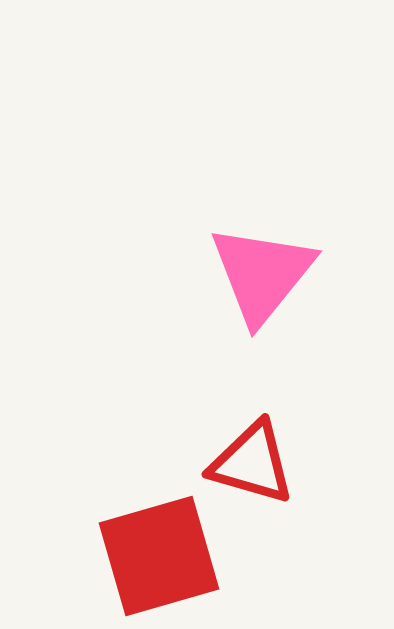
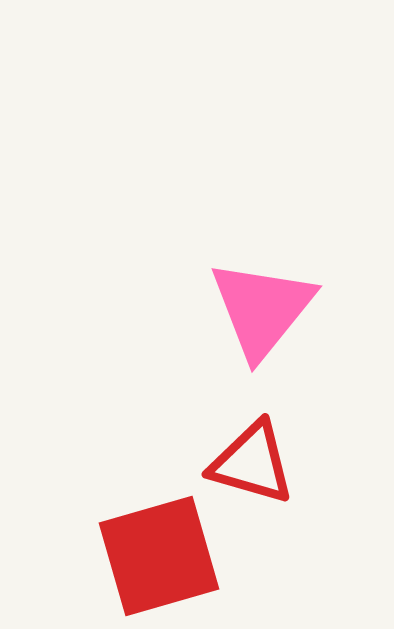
pink triangle: moved 35 px down
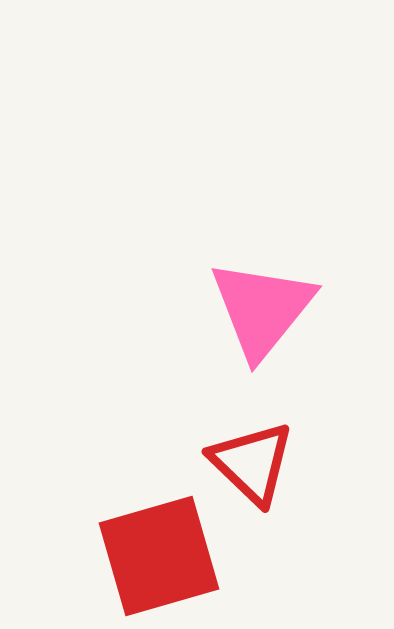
red triangle: rotated 28 degrees clockwise
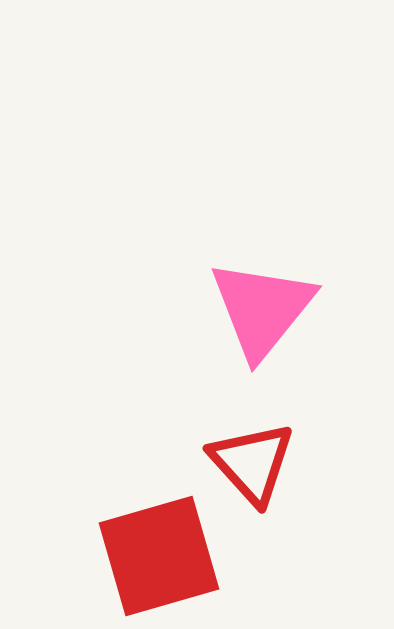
red triangle: rotated 4 degrees clockwise
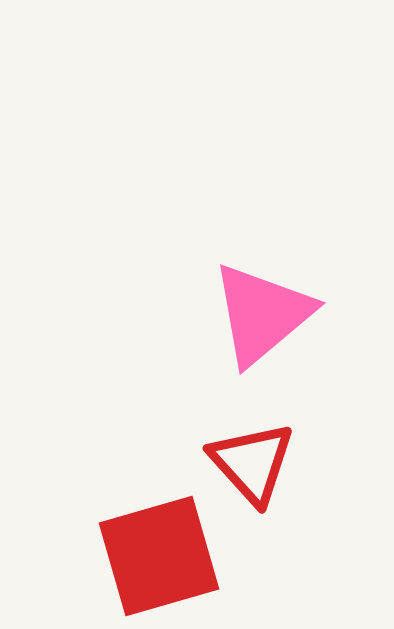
pink triangle: moved 5 px down; rotated 11 degrees clockwise
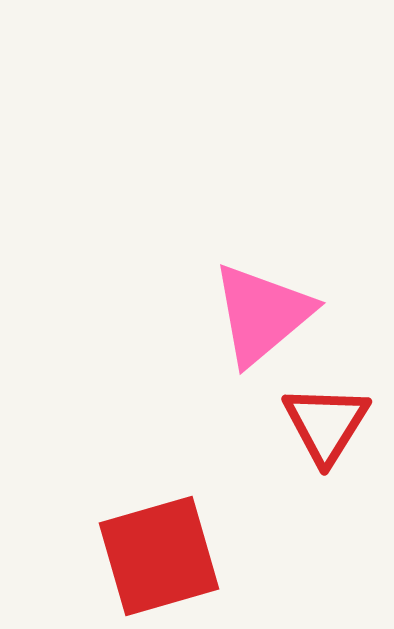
red triangle: moved 74 px right, 39 px up; rotated 14 degrees clockwise
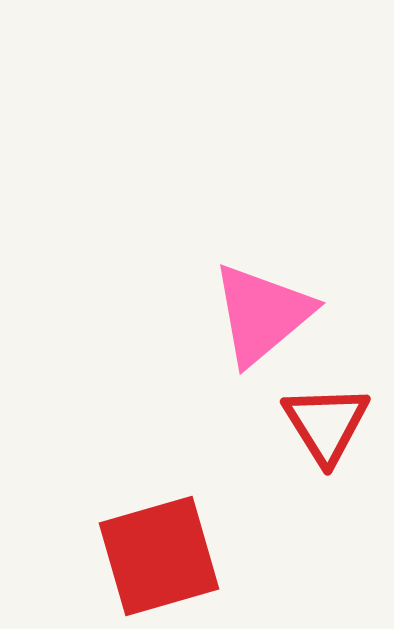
red triangle: rotated 4 degrees counterclockwise
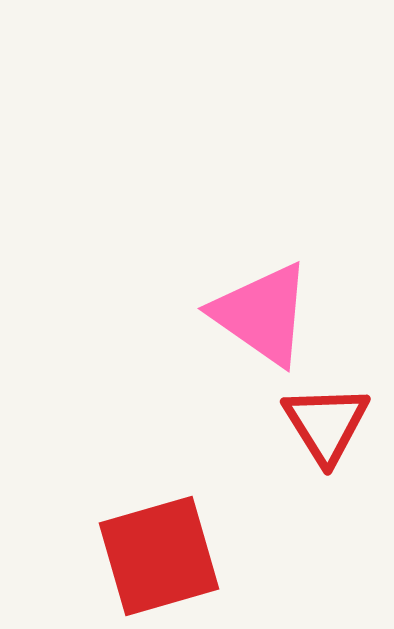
pink triangle: rotated 45 degrees counterclockwise
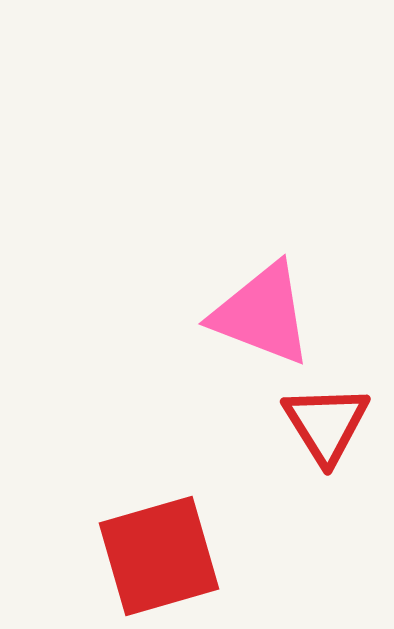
pink triangle: rotated 14 degrees counterclockwise
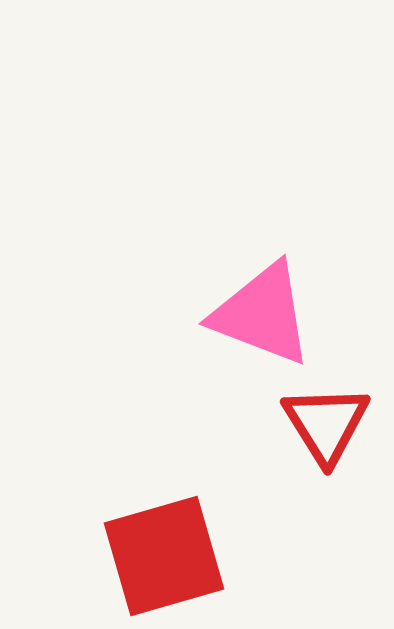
red square: moved 5 px right
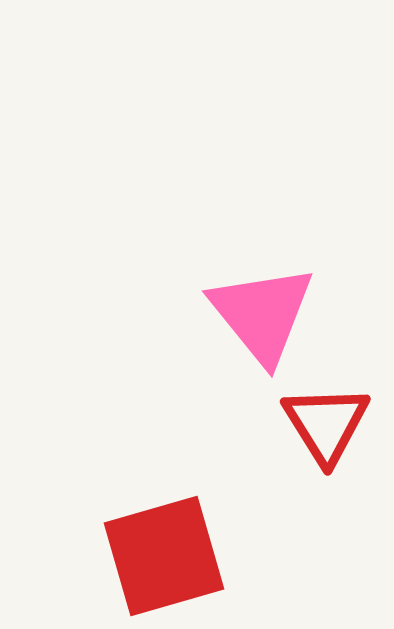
pink triangle: rotated 30 degrees clockwise
